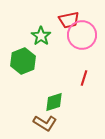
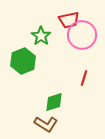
brown L-shape: moved 1 px right, 1 px down
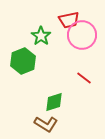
red line: rotated 70 degrees counterclockwise
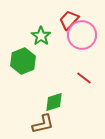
red trapezoid: rotated 145 degrees clockwise
brown L-shape: moved 3 px left; rotated 45 degrees counterclockwise
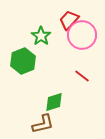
red line: moved 2 px left, 2 px up
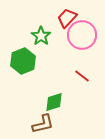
red trapezoid: moved 2 px left, 2 px up
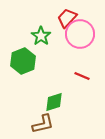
pink circle: moved 2 px left, 1 px up
red line: rotated 14 degrees counterclockwise
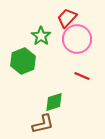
pink circle: moved 3 px left, 5 px down
